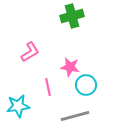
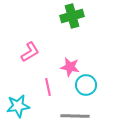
gray line: rotated 16 degrees clockwise
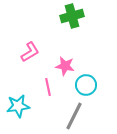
pink star: moved 5 px left, 1 px up
gray line: moved 1 px left; rotated 64 degrees counterclockwise
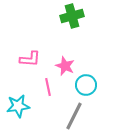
pink L-shape: moved 7 px down; rotated 35 degrees clockwise
pink star: rotated 12 degrees clockwise
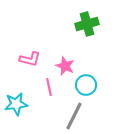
green cross: moved 15 px right, 8 px down
pink L-shape: rotated 10 degrees clockwise
pink line: moved 1 px right
cyan star: moved 2 px left, 2 px up
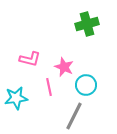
pink star: moved 1 px left, 1 px down
cyan star: moved 6 px up
